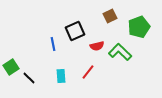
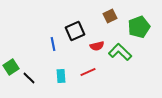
red line: rotated 28 degrees clockwise
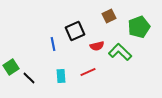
brown square: moved 1 px left
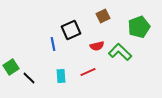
brown square: moved 6 px left
black square: moved 4 px left, 1 px up
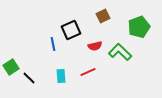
red semicircle: moved 2 px left
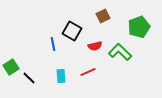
black square: moved 1 px right, 1 px down; rotated 36 degrees counterclockwise
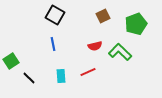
green pentagon: moved 3 px left, 3 px up
black square: moved 17 px left, 16 px up
green square: moved 6 px up
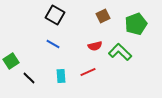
blue line: rotated 48 degrees counterclockwise
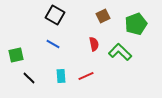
red semicircle: moved 1 px left, 2 px up; rotated 88 degrees counterclockwise
green square: moved 5 px right, 6 px up; rotated 21 degrees clockwise
red line: moved 2 px left, 4 px down
